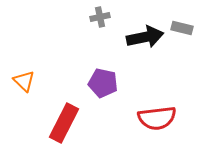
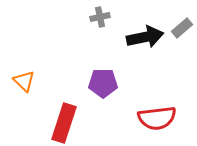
gray rectangle: rotated 55 degrees counterclockwise
purple pentagon: rotated 12 degrees counterclockwise
red rectangle: rotated 9 degrees counterclockwise
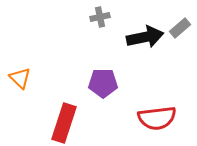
gray rectangle: moved 2 px left
orange triangle: moved 4 px left, 3 px up
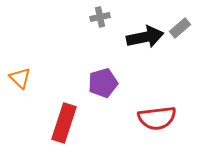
purple pentagon: rotated 16 degrees counterclockwise
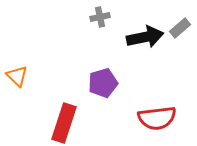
orange triangle: moved 3 px left, 2 px up
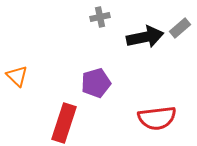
purple pentagon: moved 7 px left
